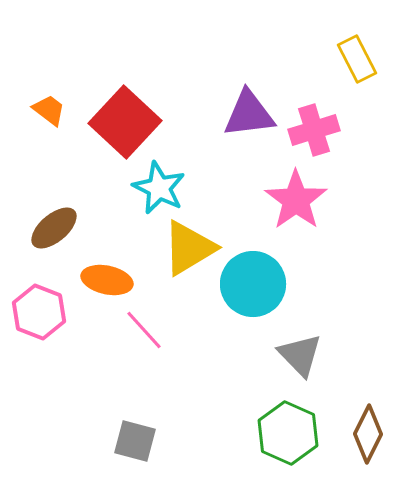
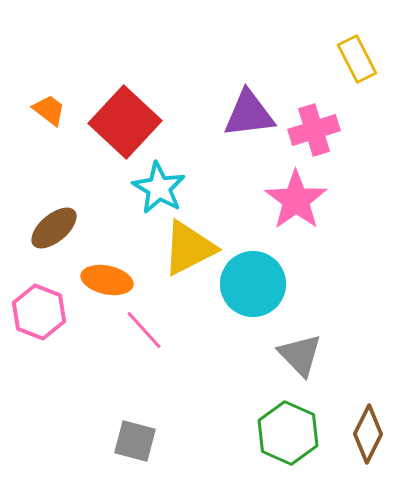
cyan star: rotated 4 degrees clockwise
yellow triangle: rotated 4 degrees clockwise
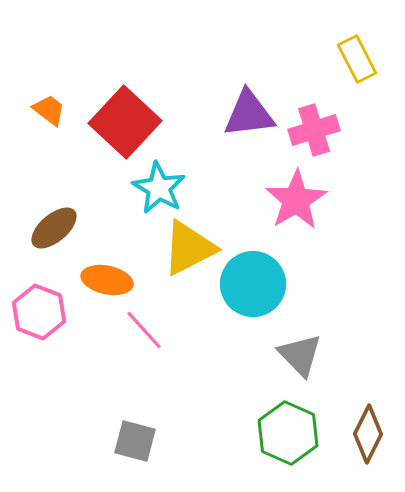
pink star: rotated 4 degrees clockwise
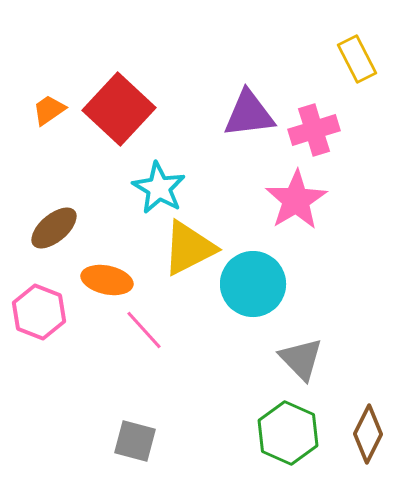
orange trapezoid: rotated 72 degrees counterclockwise
red square: moved 6 px left, 13 px up
gray triangle: moved 1 px right, 4 px down
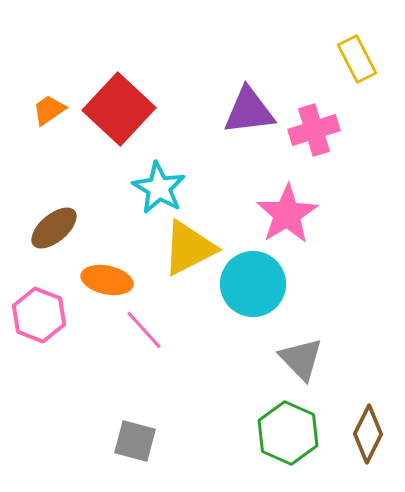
purple triangle: moved 3 px up
pink star: moved 9 px left, 14 px down
pink hexagon: moved 3 px down
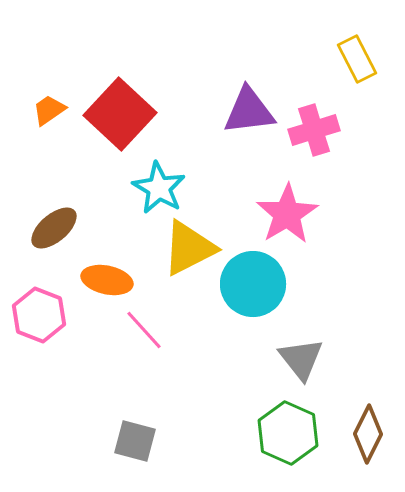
red square: moved 1 px right, 5 px down
gray triangle: rotated 6 degrees clockwise
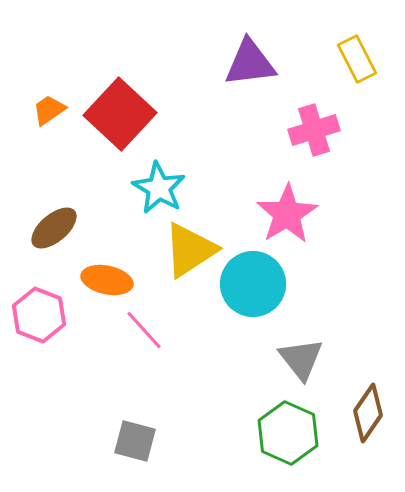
purple triangle: moved 1 px right, 48 px up
yellow triangle: moved 1 px right, 2 px down; rotated 6 degrees counterclockwise
brown diamond: moved 21 px up; rotated 8 degrees clockwise
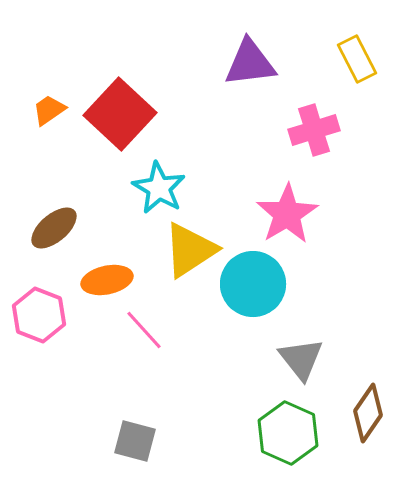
orange ellipse: rotated 24 degrees counterclockwise
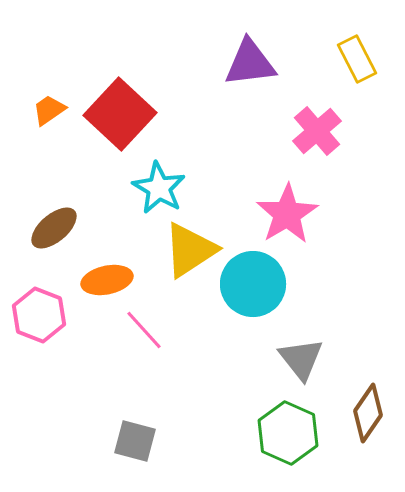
pink cross: moved 3 px right, 1 px down; rotated 24 degrees counterclockwise
